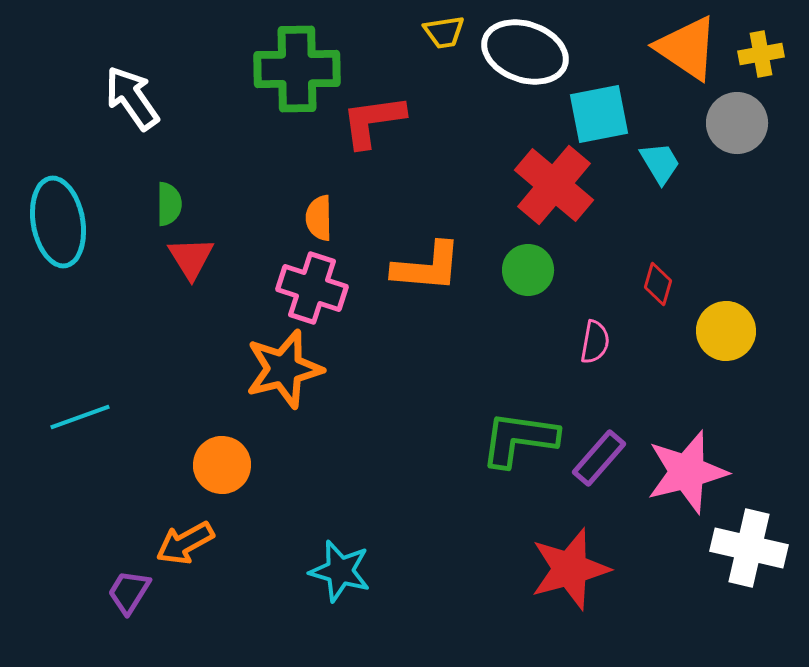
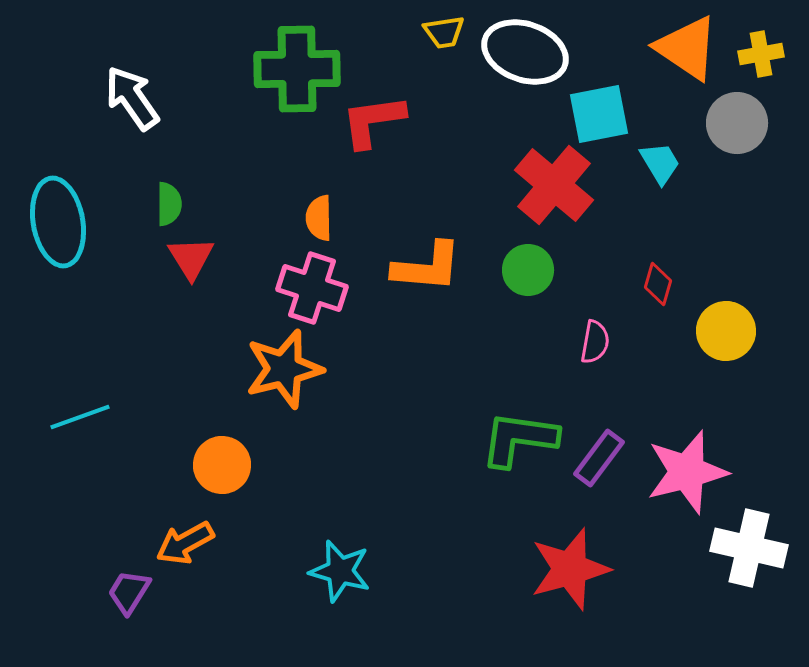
purple rectangle: rotated 4 degrees counterclockwise
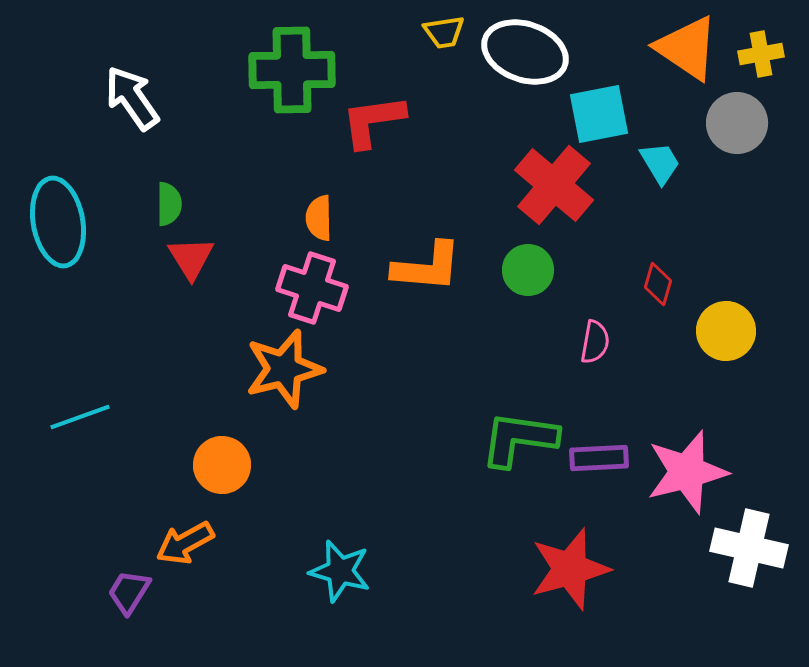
green cross: moved 5 px left, 1 px down
purple rectangle: rotated 50 degrees clockwise
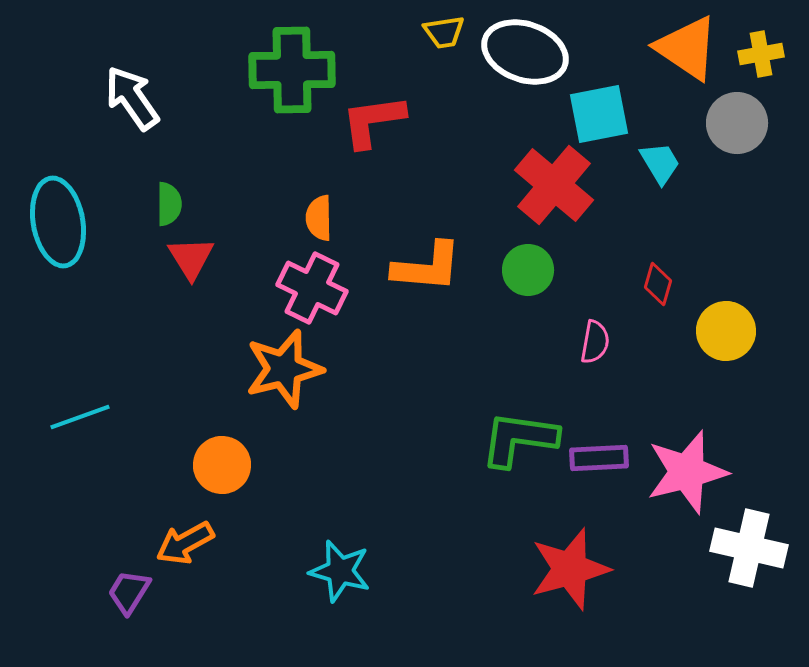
pink cross: rotated 8 degrees clockwise
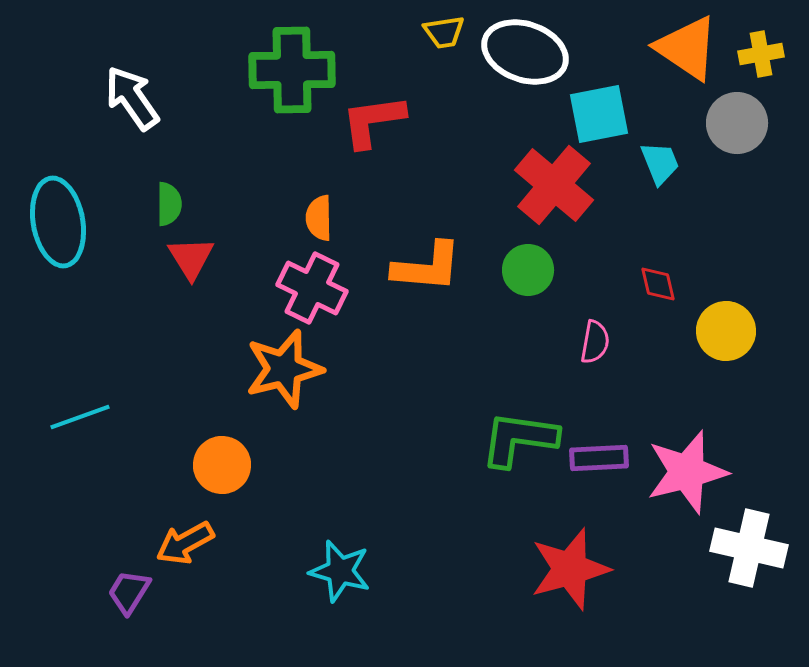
cyan trapezoid: rotated 9 degrees clockwise
red diamond: rotated 30 degrees counterclockwise
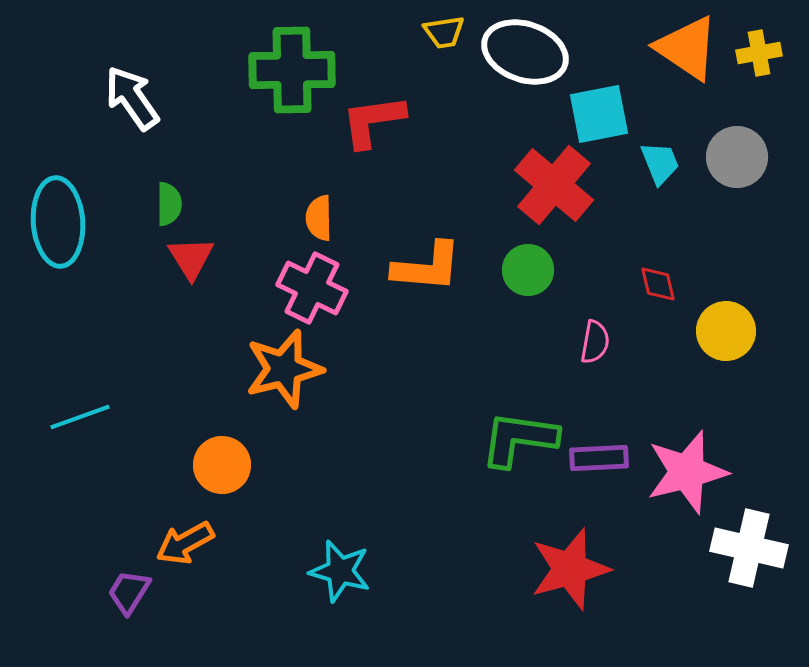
yellow cross: moved 2 px left, 1 px up
gray circle: moved 34 px down
cyan ellipse: rotated 6 degrees clockwise
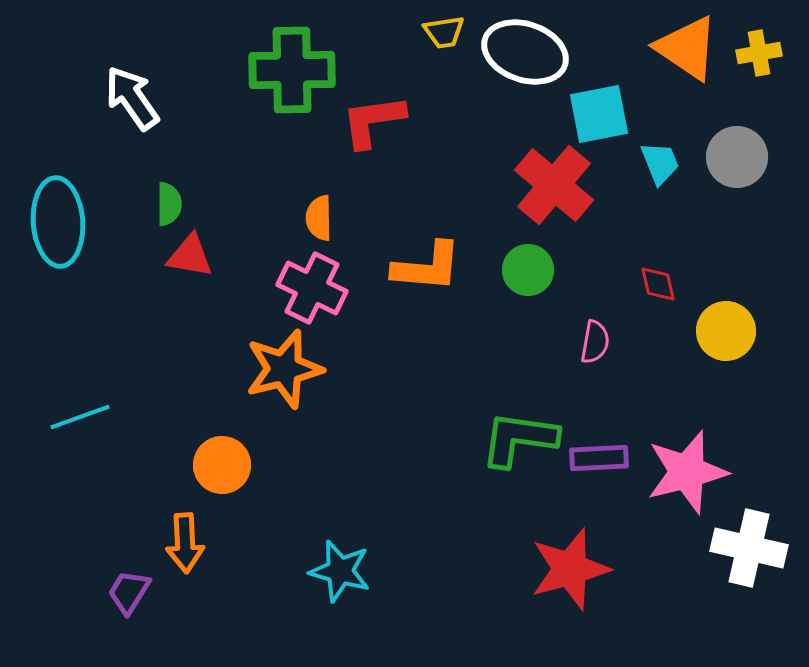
red triangle: moved 1 px left, 2 px up; rotated 48 degrees counterclockwise
orange arrow: rotated 64 degrees counterclockwise
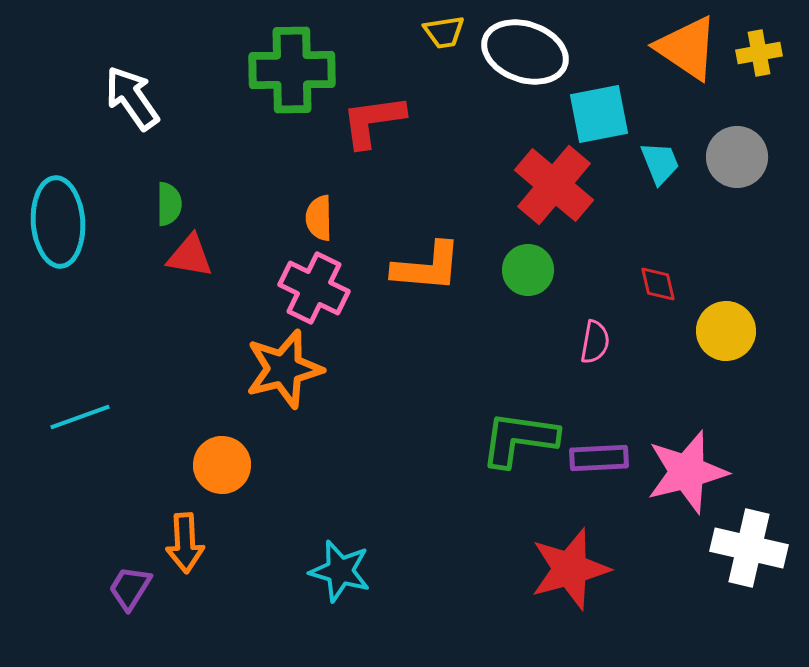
pink cross: moved 2 px right
purple trapezoid: moved 1 px right, 4 px up
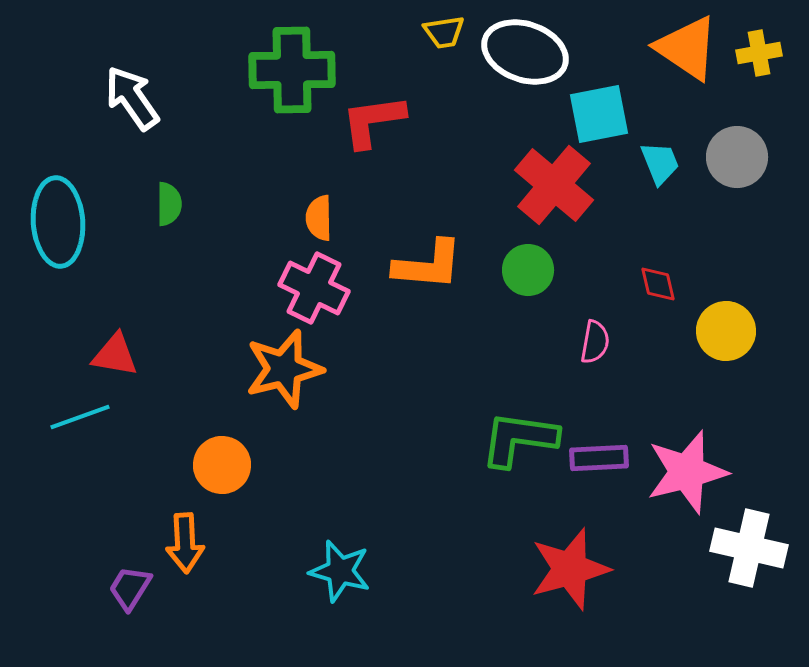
red triangle: moved 75 px left, 99 px down
orange L-shape: moved 1 px right, 2 px up
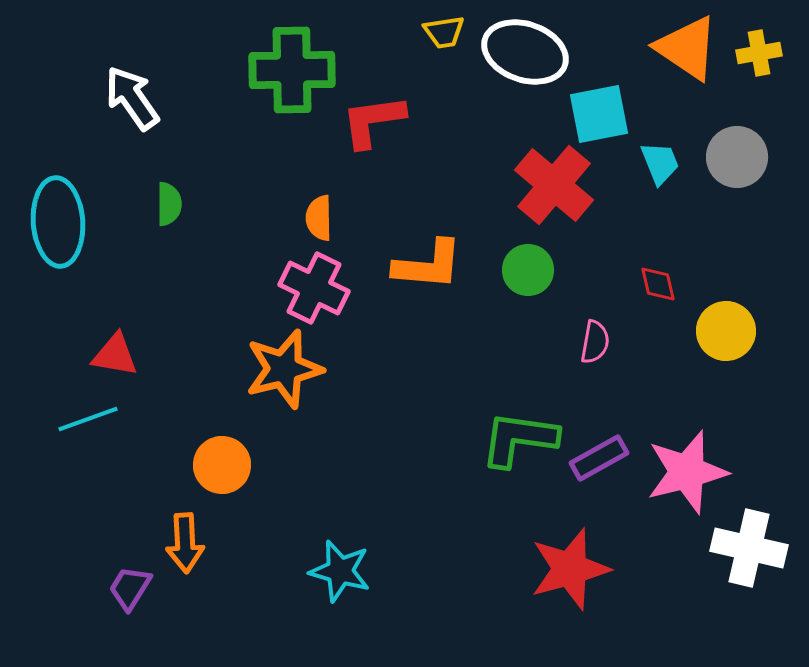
cyan line: moved 8 px right, 2 px down
purple rectangle: rotated 26 degrees counterclockwise
